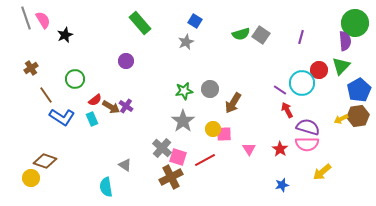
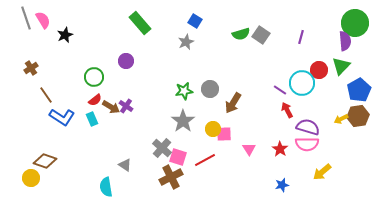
green circle at (75, 79): moved 19 px right, 2 px up
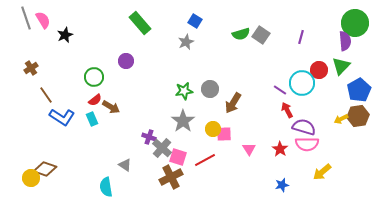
purple cross at (126, 106): moved 23 px right, 31 px down; rotated 16 degrees counterclockwise
purple semicircle at (308, 127): moved 4 px left
brown diamond at (45, 161): moved 8 px down
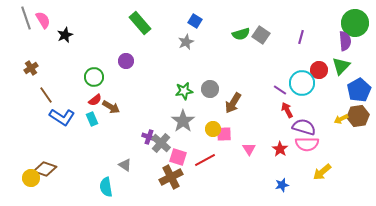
gray cross at (162, 148): moved 1 px left, 5 px up
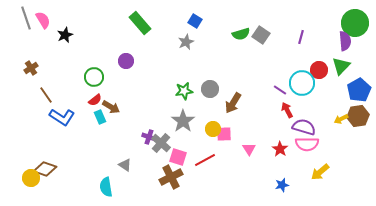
cyan rectangle at (92, 119): moved 8 px right, 2 px up
yellow arrow at (322, 172): moved 2 px left
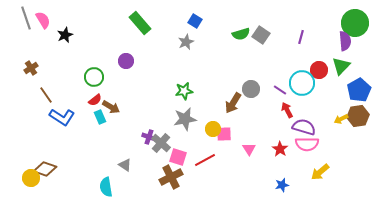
gray circle at (210, 89): moved 41 px right
gray star at (183, 121): moved 2 px right, 2 px up; rotated 25 degrees clockwise
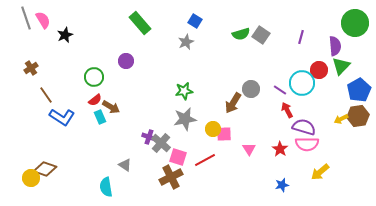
purple semicircle at (345, 41): moved 10 px left, 5 px down
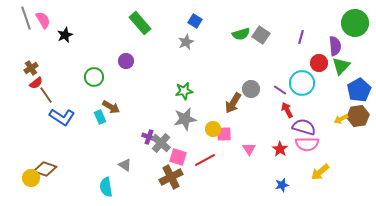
red circle at (319, 70): moved 7 px up
red semicircle at (95, 100): moved 59 px left, 17 px up
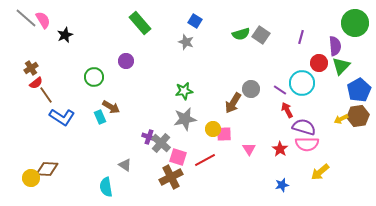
gray line at (26, 18): rotated 30 degrees counterclockwise
gray star at (186, 42): rotated 28 degrees counterclockwise
brown diamond at (45, 169): moved 2 px right; rotated 15 degrees counterclockwise
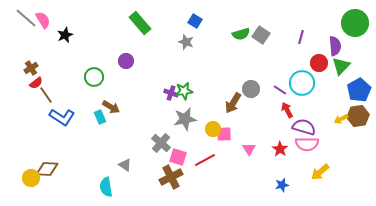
purple cross at (149, 137): moved 22 px right, 44 px up
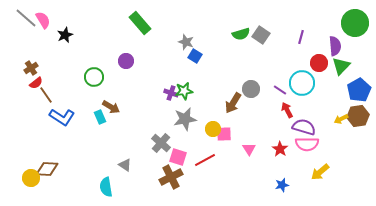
blue square at (195, 21): moved 35 px down
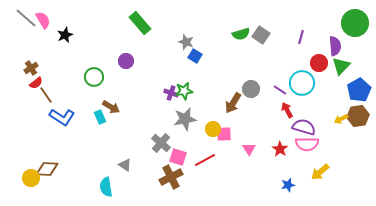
blue star at (282, 185): moved 6 px right
